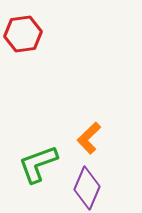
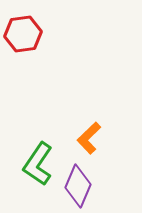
green L-shape: rotated 36 degrees counterclockwise
purple diamond: moved 9 px left, 2 px up
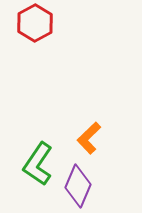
red hexagon: moved 12 px right, 11 px up; rotated 21 degrees counterclockwise
